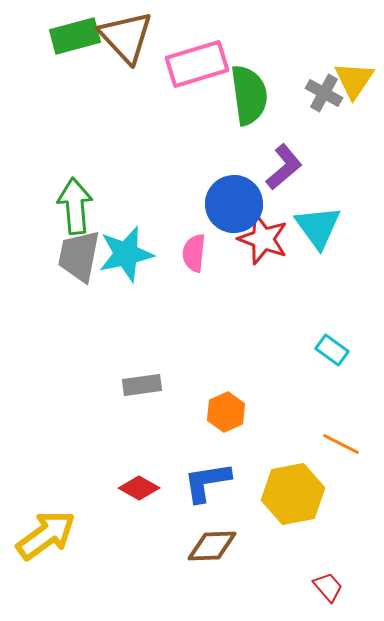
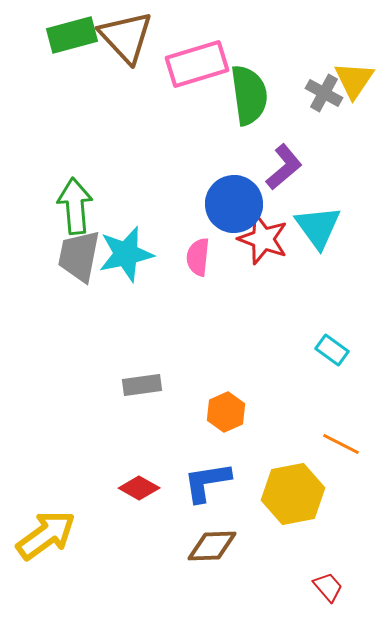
green rectangle: moved 3 px left, 1 px up
pink semicircle: moved 4 px right, 4 px down
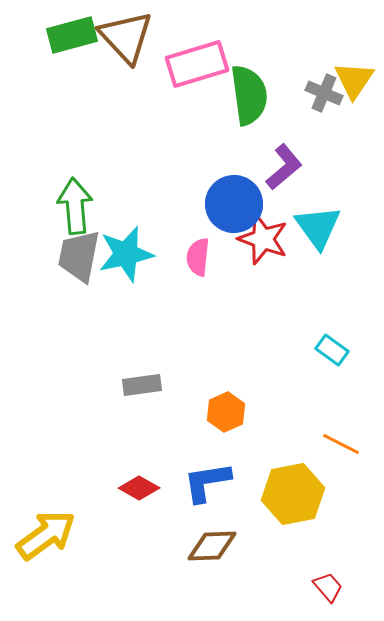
gray cross: rotated 6 degrees counterclockwise
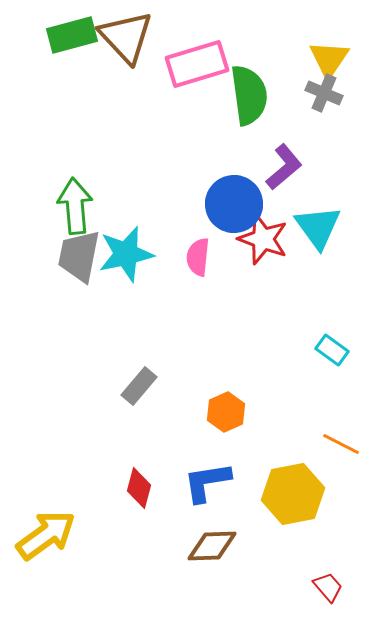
yellow triangle: moved 25 px left, 21 px up
gray rectangle: moved 3 px left, 1 px down; rotated 42 degrees counterclockwise
red diamond: rotated 75 degrees clockwise
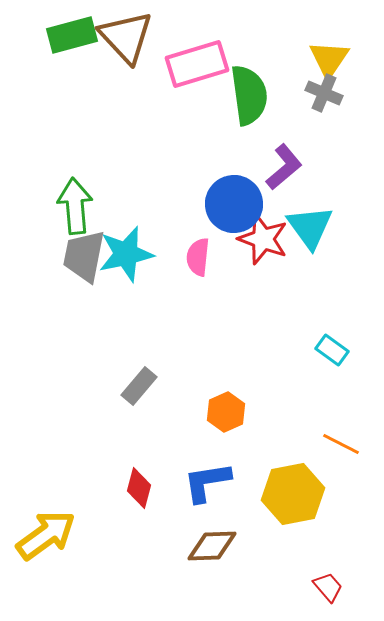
cyan triangle: moved 8 px left
gray trapezoid: moved 5 px right
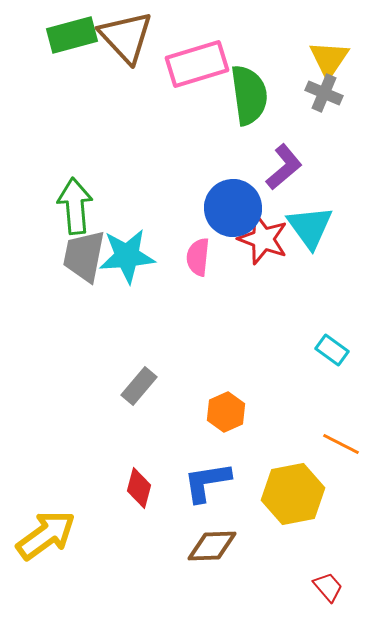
blue circle: moved 1 px left, 4 px down
cyan star: moved 1 px right, 2 px down; rotated 8 degrees clockwise
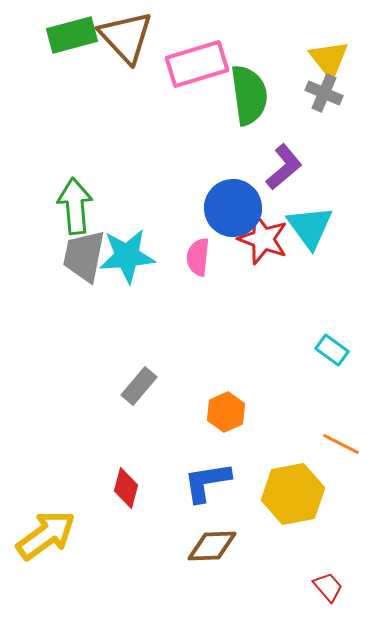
yellow triangle: rotated 12 degrees counterclockwise
red diamond: moved 13 px left
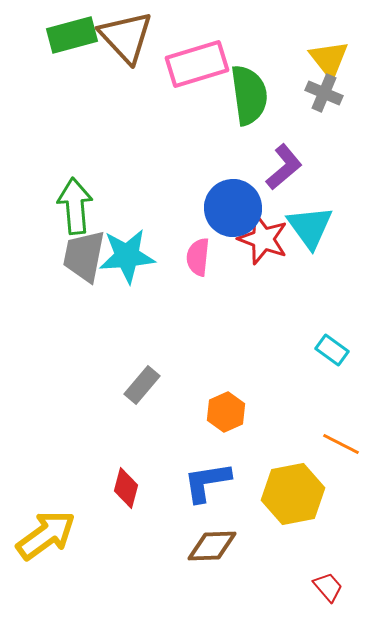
gray rectangle: moved 3 px right, 1 px up
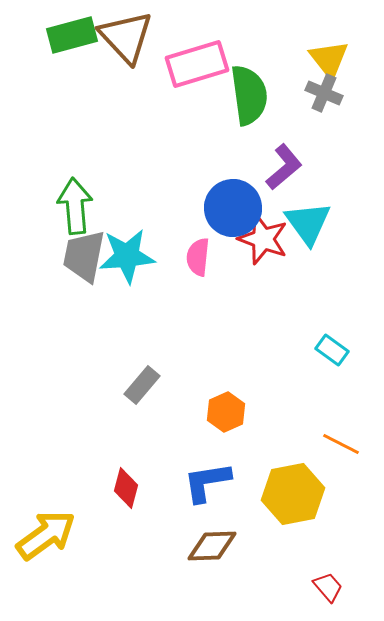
cyan triangle: moved 2 px left, 4 px up
